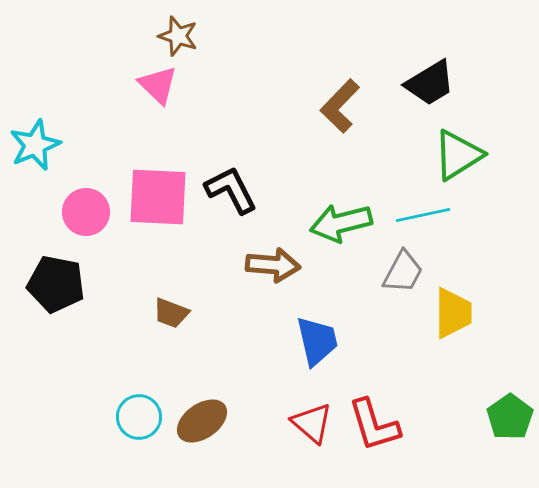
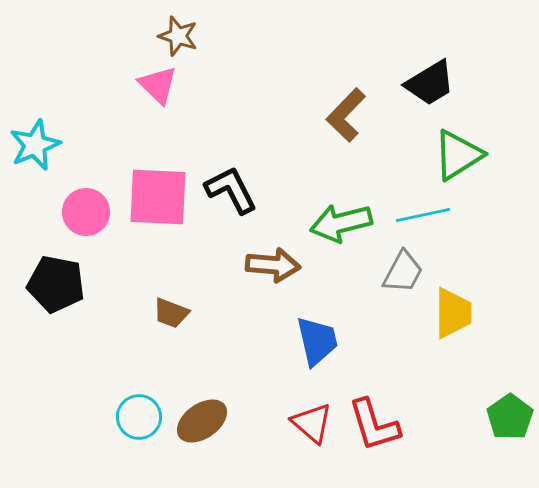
brown L-shape: moved 6 px right, 9 px down
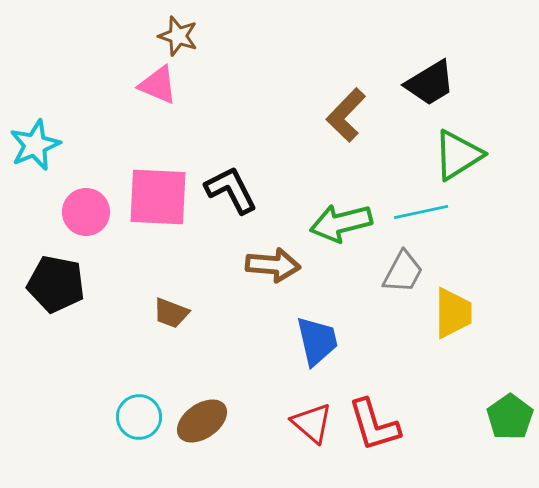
pink triangle: rotated 21 degrees counterclockwise
cyan line: moved 2 px left, 3 px up
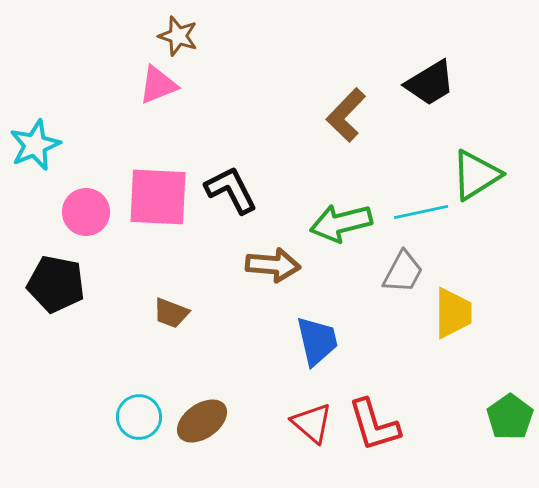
pink triangle: rotated 45 degrees counterclockwise
green triangle: moved 18 px right, 20 px down
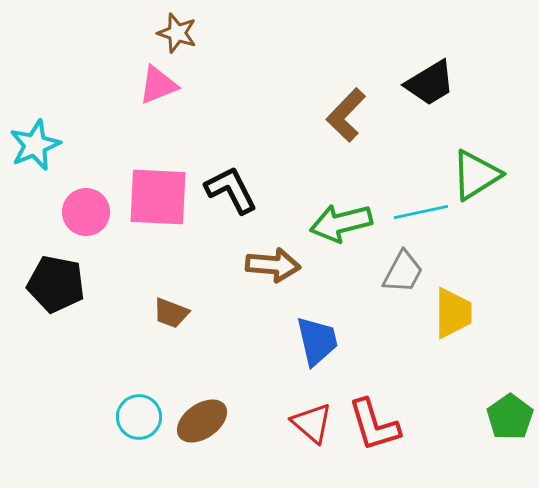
brown star: moved 1 px left, 3 px up
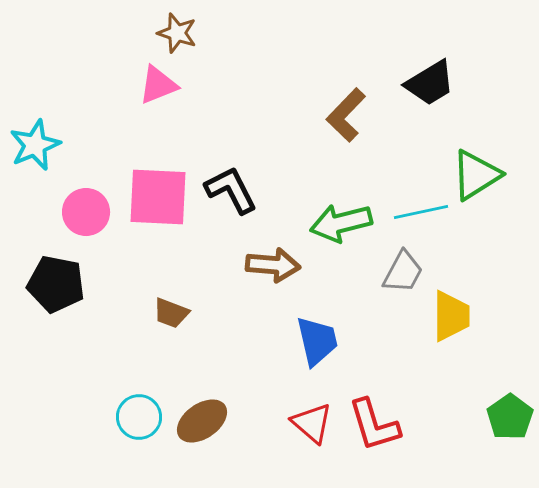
yellow trapezoid: moved 2 px left, 3 px down
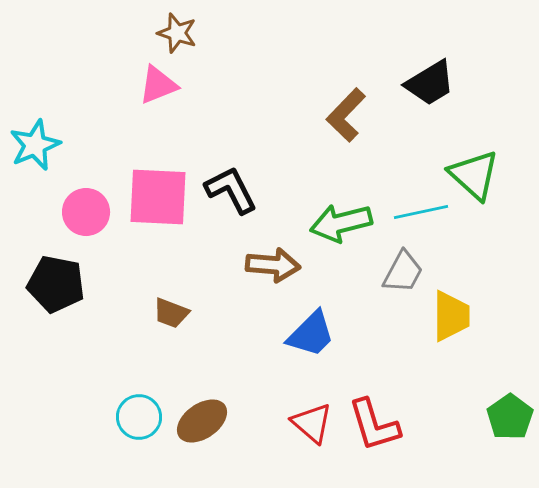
green triangle: moved 2 px left; rotated 46 degrees counterclockwise
blue trapezoid: moved 6 px left, 7 px up; rotated 58 degrees clockwise
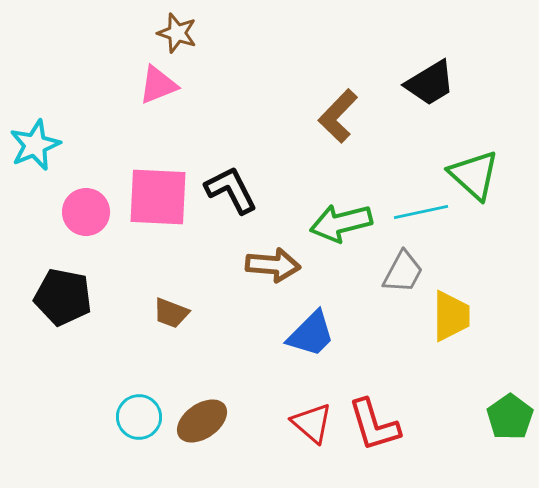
brown L-shape: moved 8 px left, 1 px down
black pentagon: moved 7 px right, 13 px down
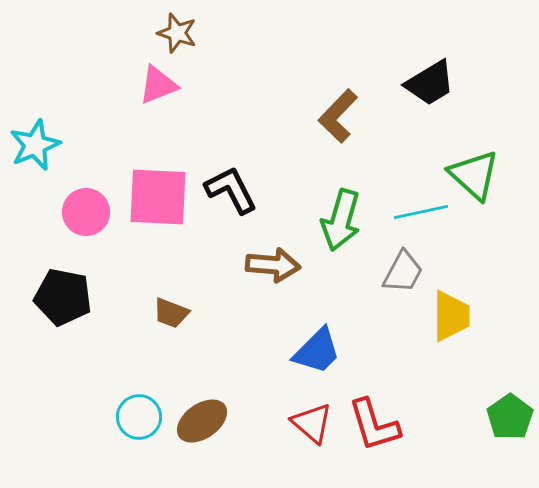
green arrow: moved 3 px up; rotated 60 degrees counterclockwise
blue trapezoid: moved 6 px right, 17 px down
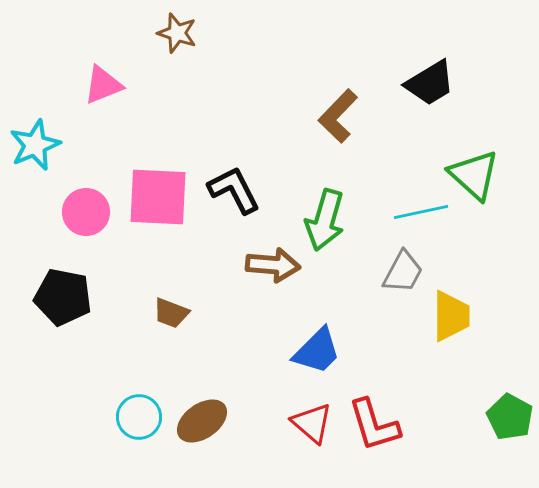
pink triangle: moved 55 px left
black L-shape: moved 3 px right
green arrow: moved 16 px left
green pentagon: rotated 9 degrees counterclockwise
